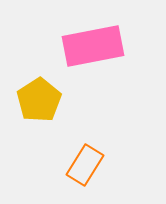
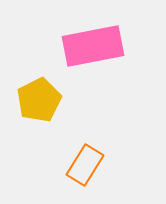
yellow pentagon: rotated 6 degrees clockwise
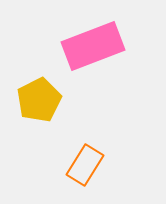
pink rectangle: rotated 10 degrees counterclockwise
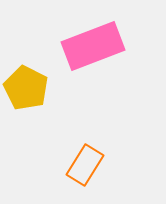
yellow pentagon: moved 13 px left, 12 px up; rotated 18 degrees counterclockwise
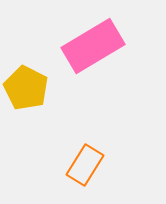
pink rectangle: rotated 10 degrees counterclockwise
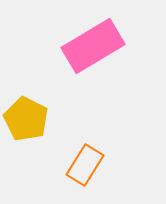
yellow pentagon: moved 31 px down
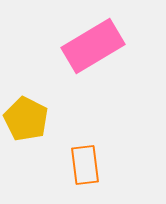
orange rectangle: rotated 39 degrees counterclockwise
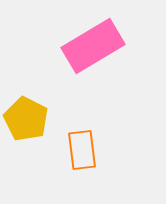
orange rectangle: moved 3 px left, 15 px up
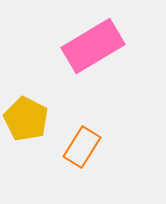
orange rectangle: moved 3 px up; rotated 39 degrees clockwise
